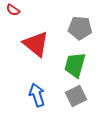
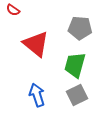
gray square: moved 1 px right, 1 px up
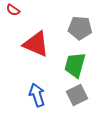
red triangle: rotated 16 degrees counterclockwise
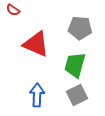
blue arrow: rotated 20 degrees clockwise
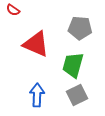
green trapezoid: moved 2 px left
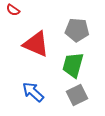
gray pentagon: moved 3 px left, 2 px down
blue arrow: moved 4 px left, 3 px up; rotated 50 degrees counterclockwise
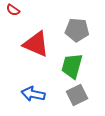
green trapezoid: moved 1 px left, 1 px down
blue arrow: moved 2 px down; rotated 30 degrees counterclockwise
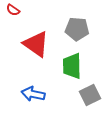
gray pentagon: moved 1 px up
red triangle: rotated 12 degrees clockwise
green trapezoid: rotated 16 degrees counterclockwise
gray square: moved 13 px right
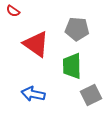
red semicircle: moved 1 px down
gray square: moved 1 px right
